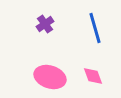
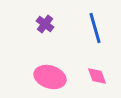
purple cross: rotated 18 degrees counterclockwise
pink diamond: moved 4 px right
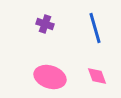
purple cross: rotated 18 degrees counterclockwise
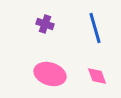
pink ellipse: moved 3 px up
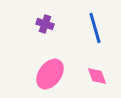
pink ellipse: rotated 72 degrees counterclockwise
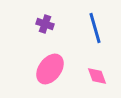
pink ellipse: moved 5 px up
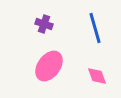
purple cross: moved 1 px left
pink ellipse: moved 1 px left, 3 px up
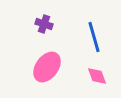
blue line: moved 1 px left, 9 px down
pink ellipse: moved 2 px left, 1 px down
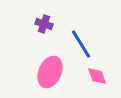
blue line: moved 13 px left, 7 px down; rotated 16 degrees counterclockwise
pink ellipse: moved 3 px right, 5 px down; rotated 12 degrees counterclockwise
